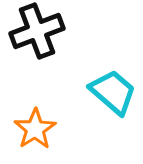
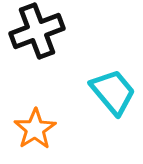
cyan trapezoid: rotated 9 degrees clockwise
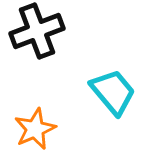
orange star: rotated 9 degrees clockwise
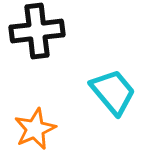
black cross: rotated 14 degrees clockwise
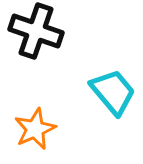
black cross: moved 1 px left; rotated 26 degrees clockwise
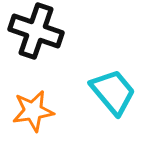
orange star: moved 2 px left, 18 px up; rotated 15 degrees clockwise
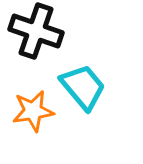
cyan trapezoid: moved 30 px left, 5 px up
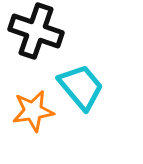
cyan trapezoid: moved 2 px left
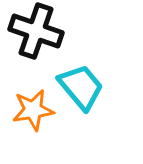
orange star: moved 1 px up
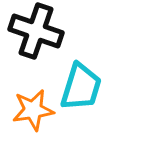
cyan trapezoid: rotated 57 degrees clockwise
